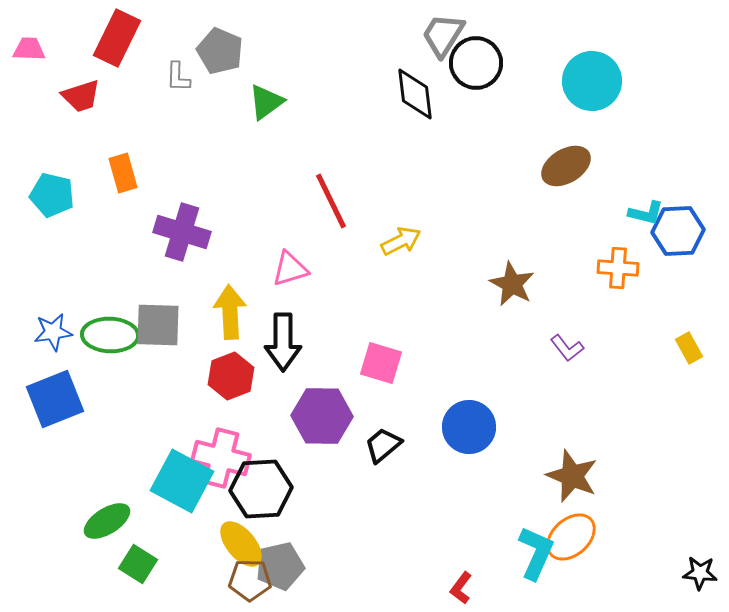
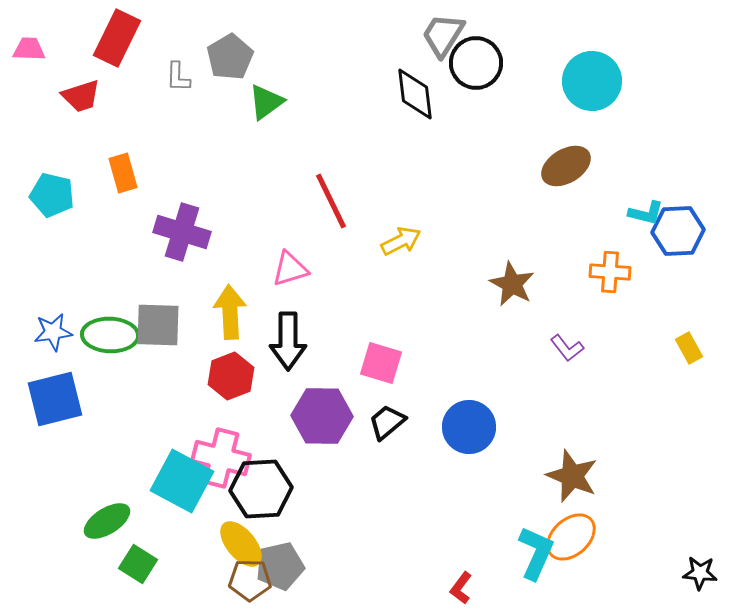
gray pentagon at (220, 51): moved 10 px right, 6 px down; rotated 18 degrees clockwise
orange cross at (618, 268): moved 8 px left, 4 px down
black arrow at (283, 342): moved 5 px right, 1 px up
blue square at (55, 399): rotated 8 degrees clockwise
black trapezoid at (383, 445): moved 4 px right, 23 px up
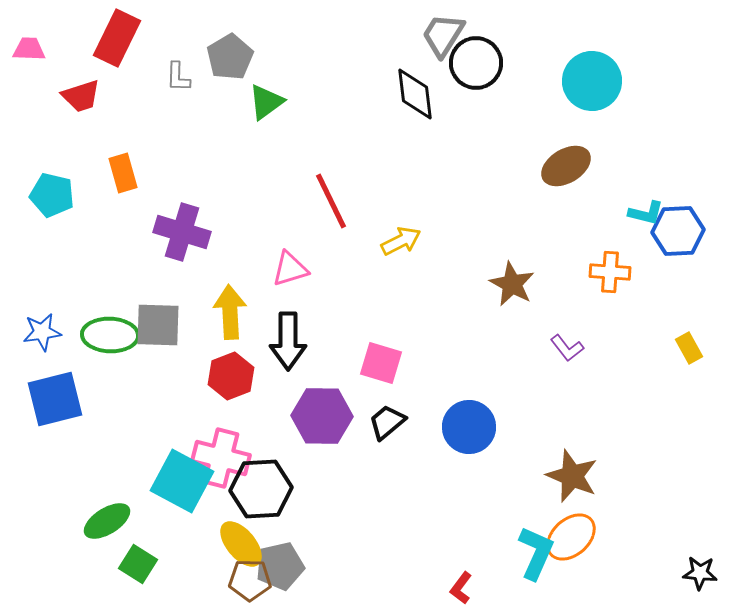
blue star at (53, 332): moved 11 px left
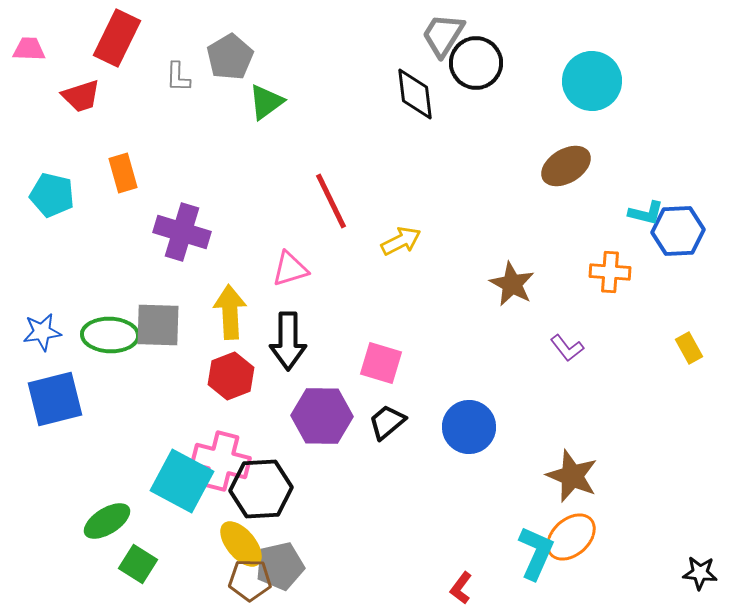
pink cross at (221, 458): moved 3 px down
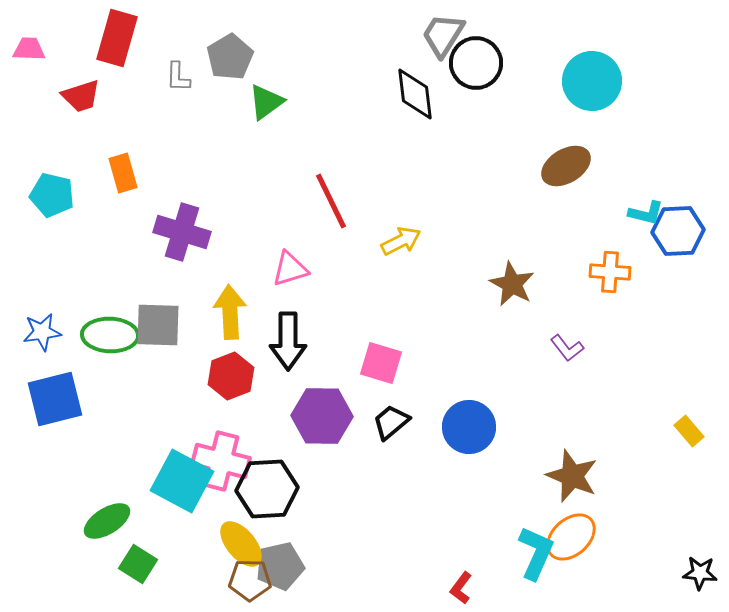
red rectangle at (117, 38): rotated 10 degrees counterclockwise
yellow rectangle at (689, 348): moved 83 px down; rotated 12 degrees counterclockwise
black trapezoid at (387, 422): moved 4 px right
black hexagon at (261, 489): moved 6 px right
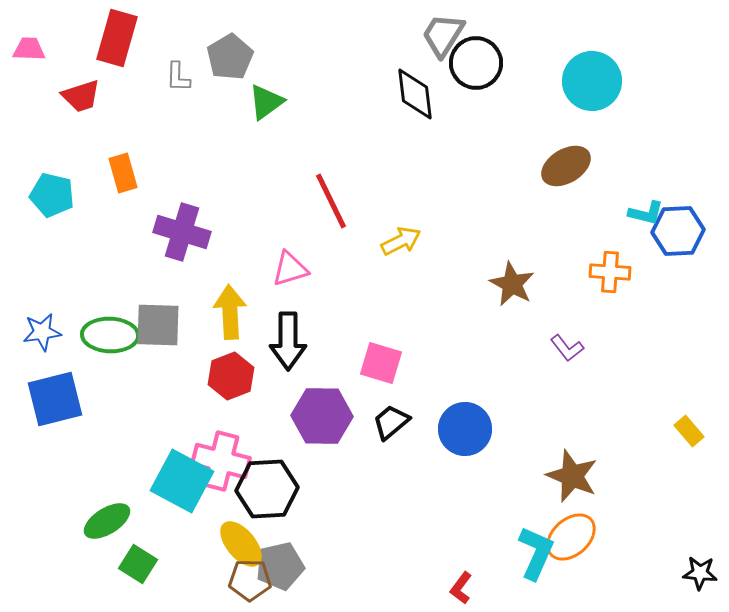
blue circle at (469, 427): moved 4 px left, 2 px down
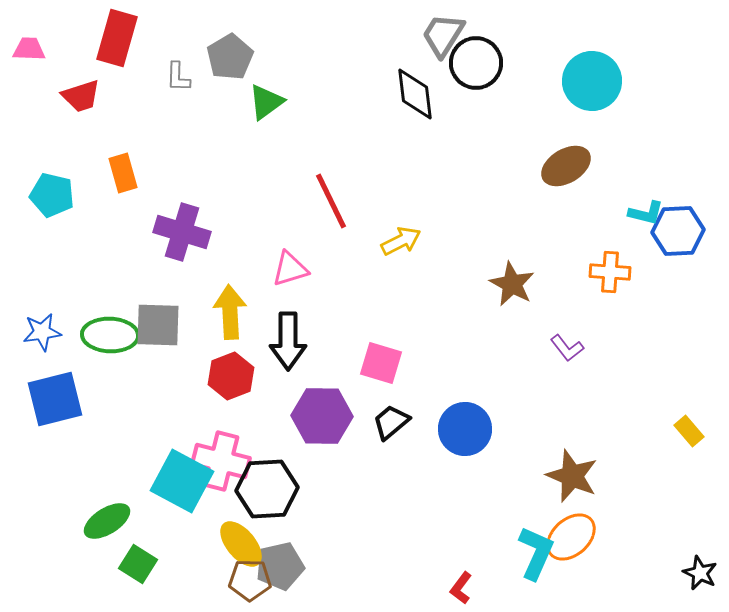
black star at (700, 573): rotated 20 degrees clockwise
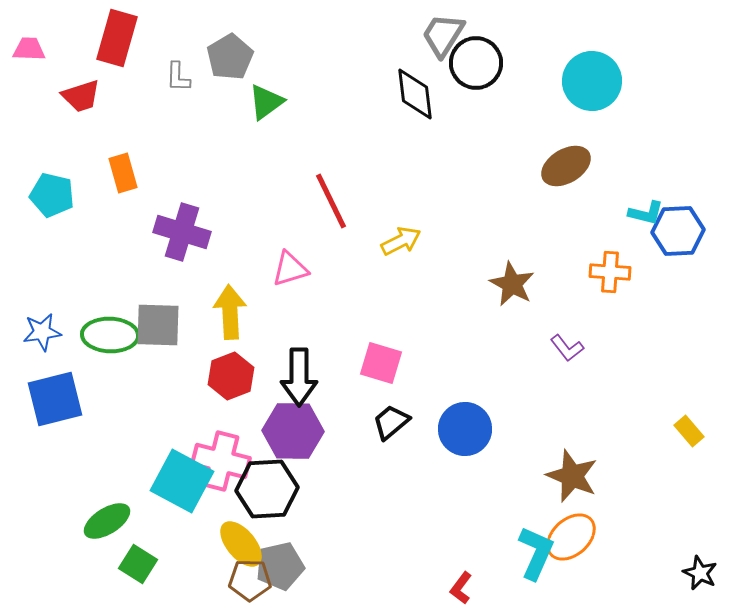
black arrow at (288, 341): moved 11 px right, 36 px down
purple hexagon at (322, 416): moved 29 px left, 15 px down
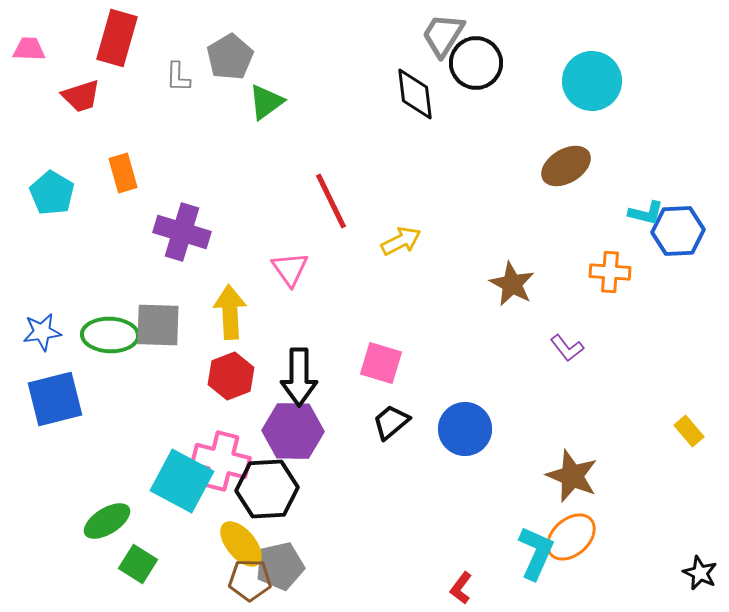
cyan pentagon at (52, 195): moved 2 px up; rotated 18 degrees clockwise
pink triangle at (290, 269): rotated 48 degrees counterclockwise
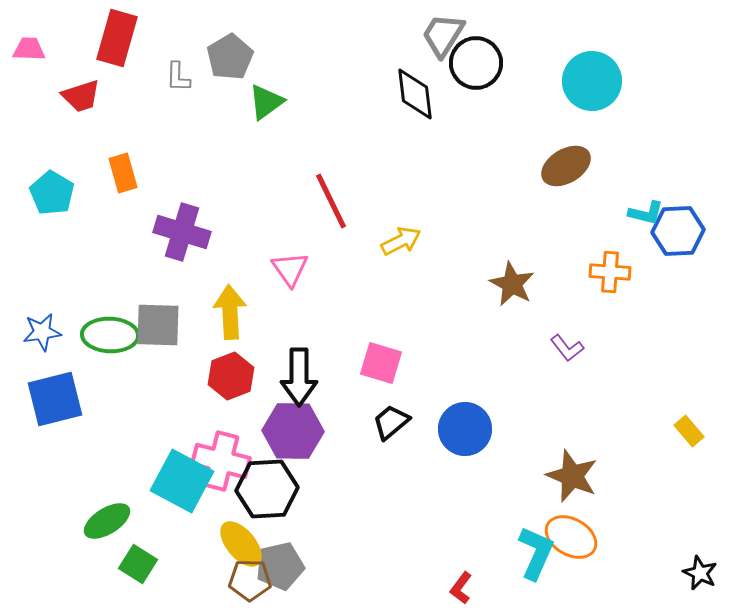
orange ellipse at (571, 537): rotated 72 degrees clockwise
